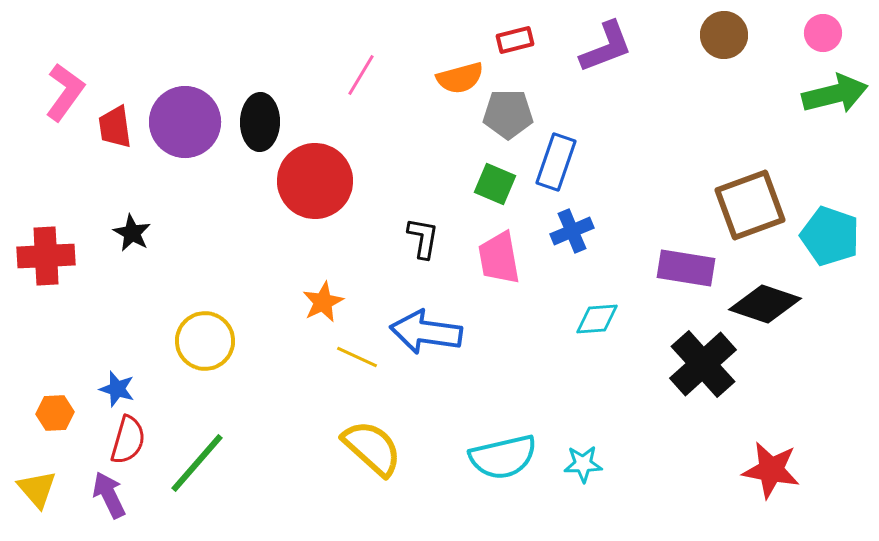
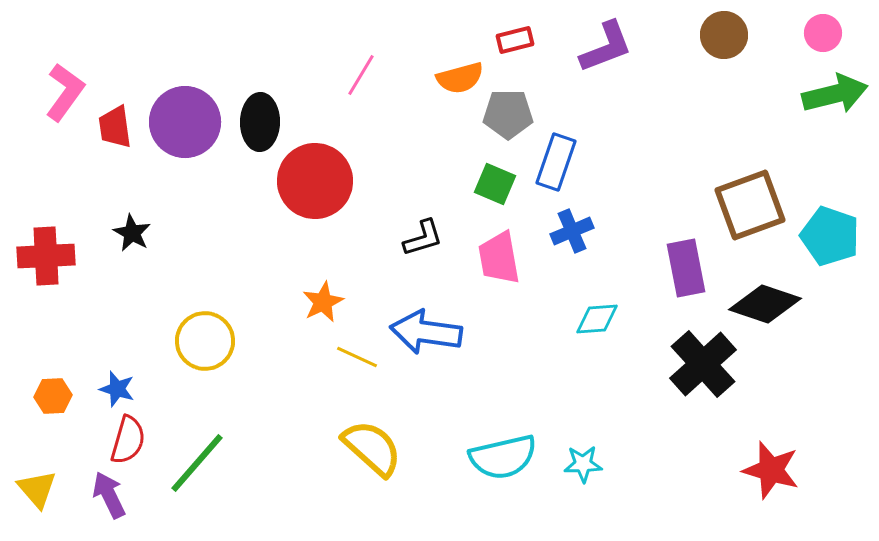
black L-shape: rotated 63 degrees clockwise
purple rectangle: rotated 70 degrees clockwise
orange hexagon: moved 2 px left, 17 px up
red star: rotated 6 degrees clockwise
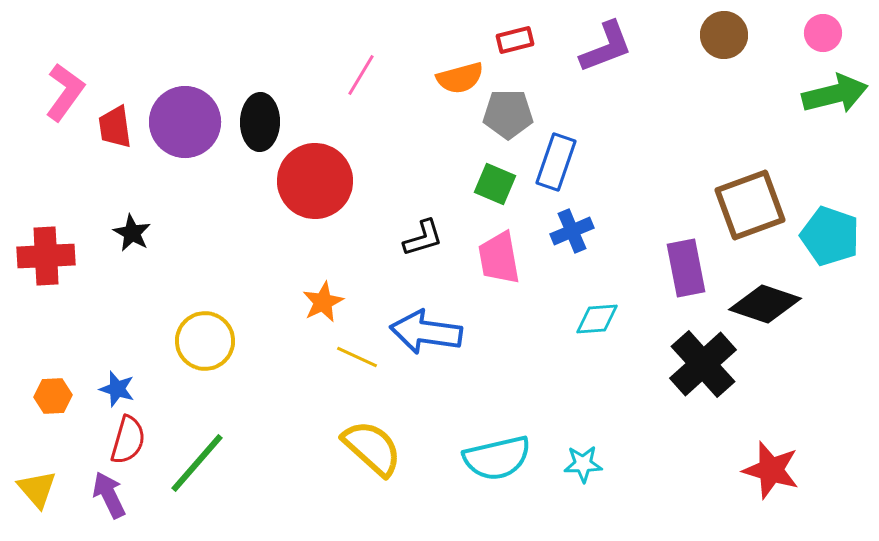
cyan semicircle: moved 6 px left, 1 px down
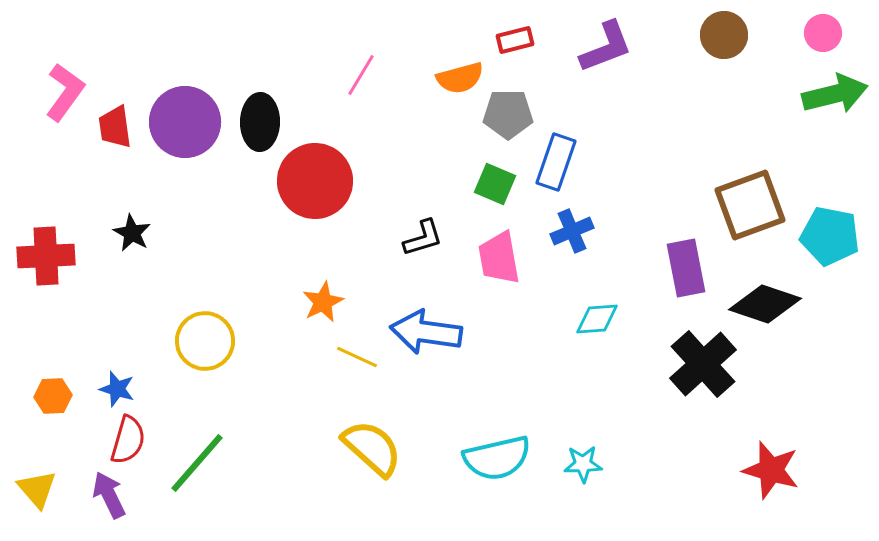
cyan pentagon: rotated 8 degrees counterclockwise
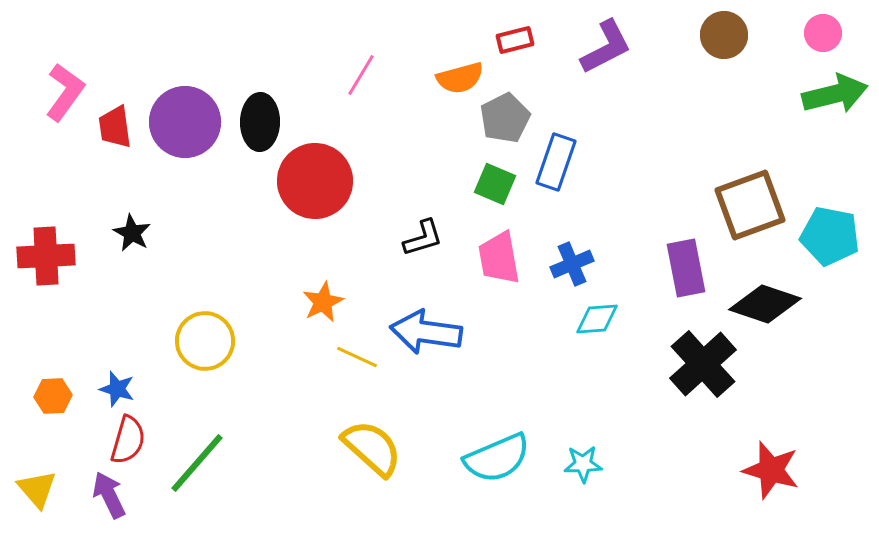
purple L-shape: rotated 6 degrees counterclockwise
gray pentagon: moved 3 px left, 4 px down; rotated 27 degrees counterclockwise
blue cross: moved 33 px down
cyan semicircle: rotated 10 degrees counterclockwise
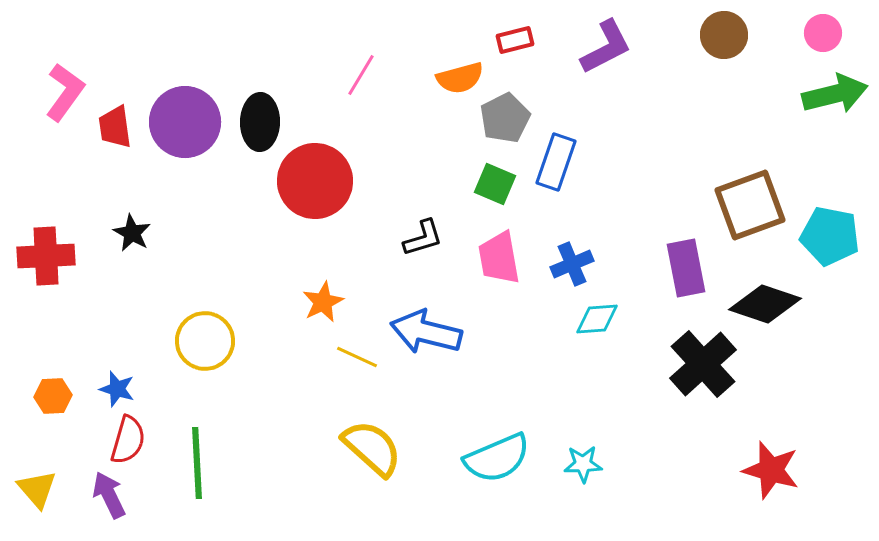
blue arrow: rotated 6 degrees clockwise
green line: rotated 44 degrees counterclockwise
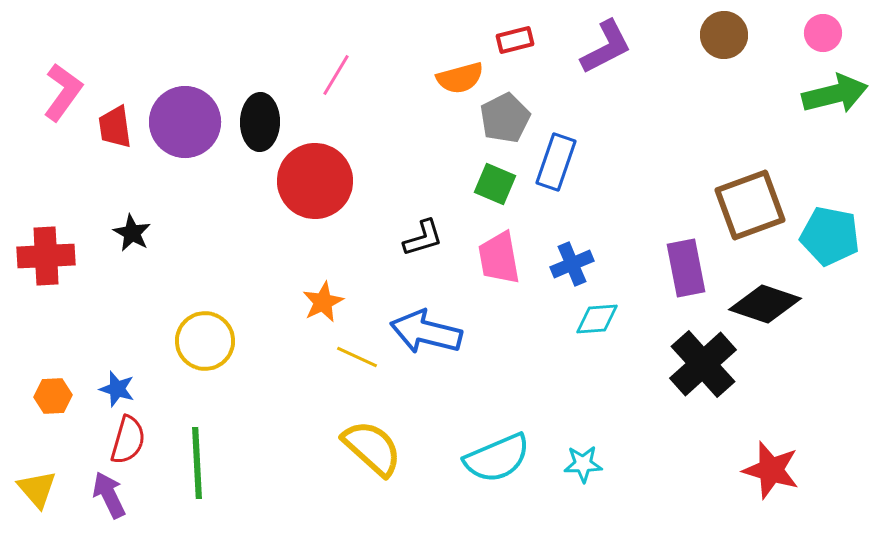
pink line: moved 25 px left
pink L-shape: moved 2 px left
